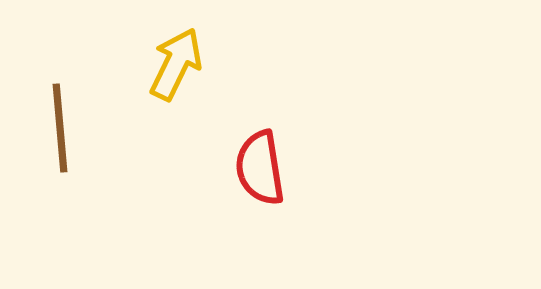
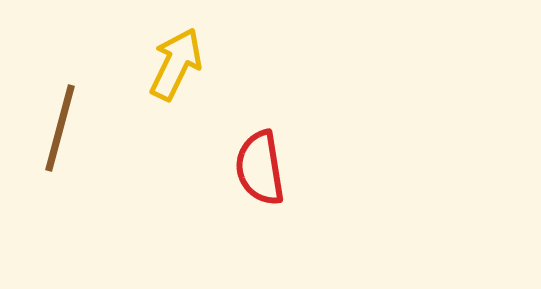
brown line: rotated 20 degrees clockwise
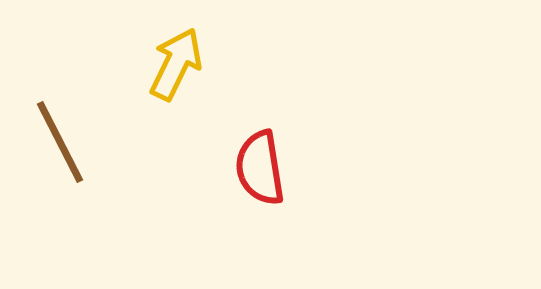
brown line: moved 14 px down; rotated 42 degrees counterclockwise
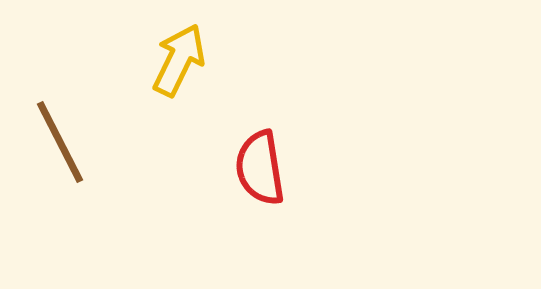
yellow arrow: moved 3 px right, 4 px up
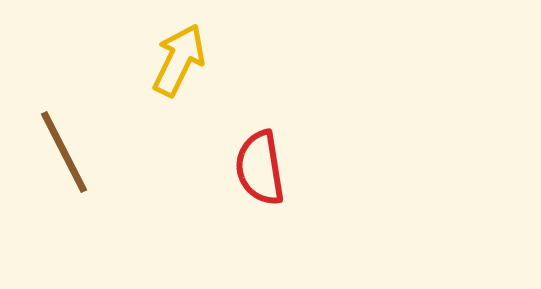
brown line: moved 4 px right, 10 px down
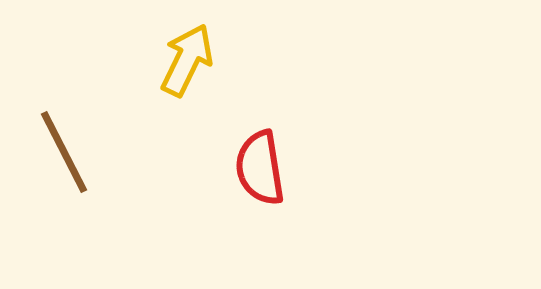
yellow arrow: moved 8 px right
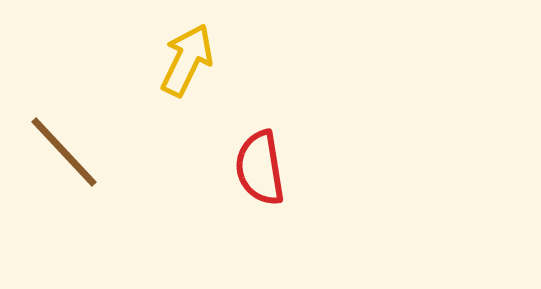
brown line: rotated 16 degrees counterclockwise
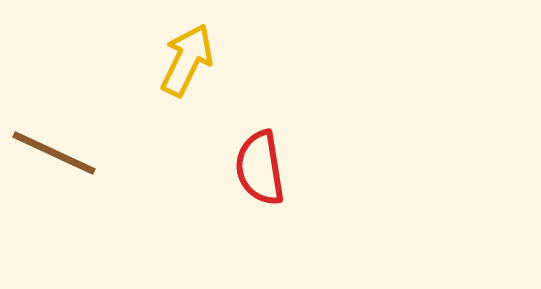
brown line: moved 10 px left, 1 px down; rotated 22 degrees counterclockwise
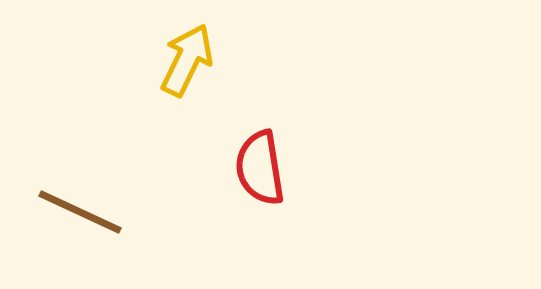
brown line: moved 26 px right, 59 px down
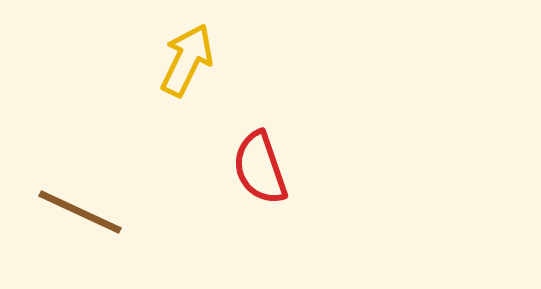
red semicircle: rotated 10 degrees counterclockwise
